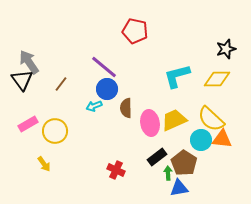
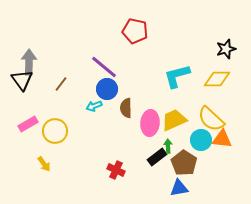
gray arrow: rotated 35 degrees clockwise
pink ellipse: rotated 15 degrees clockwise
green arrow: moved 27 px up
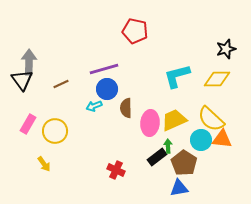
purple line: moved 2 px down; rotated 56 degrees counterclockwise
brown line: rotated 28 degrees clockwise
pink rectangle: rotated 30 degrees counterclockwise
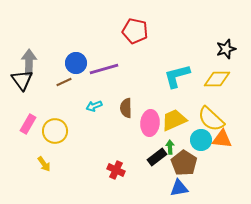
brown line: moved 3 px right, 2 px up
blue circle: moved 31 px left, 26 px up
green arrow: moved 2 px right, 1 px down
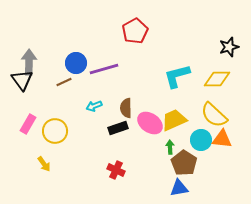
red pentagon: rotated 30 degrees clockwise
black star: moved 3 px right, 2 px up
yellow semicircle: moved 3 px right, 4 px up
pink ellipse: rotated 60 degrees counterclockwise
black rectangle: moved 39 px left, 29 px up; rotated 18 degrees clockwise
